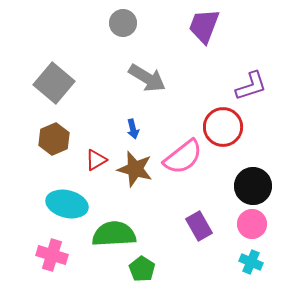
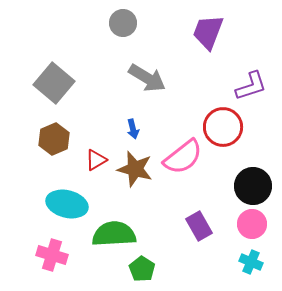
purple trapezoid: moved 4 px right, 6 px down
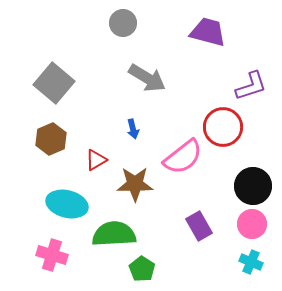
purple trapezoid: rotated 84 degrees clockwise
brown hexagon: moved 3 px left
brown star: moved 15 px down; rotated 15 degrees counterclockwise
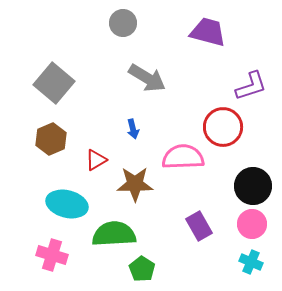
pink semicircle: rotated 144 degrees counterclockwise
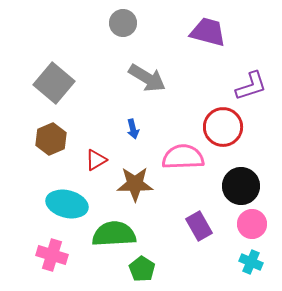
black circle: moved 12 px left
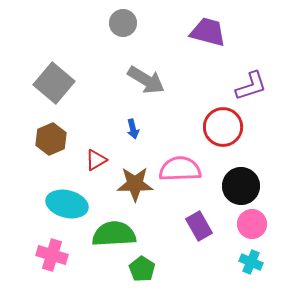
gray arrow: moved 1 px left, 2 px down
pink semicircle: moved 3 px left, 12 px down
